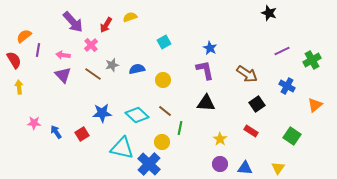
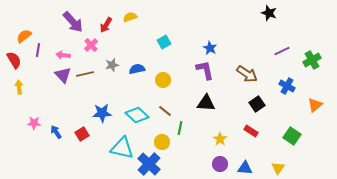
brown line at (93, 74): moved 8 px left; rotated 48 degrees counterclockwise
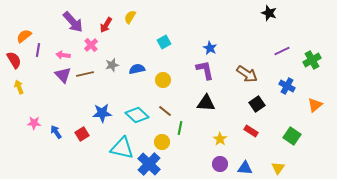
yellow semicircle at (130, 17): rotated 40 degrees counterclockwise
yellow arrow at (19, 87): rotated 16 degrees counterclockwise
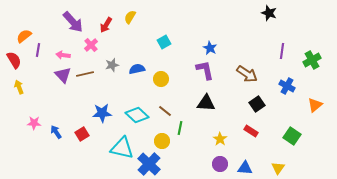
purple line at (282, 51): rotated 56 degrees counterclockwise
yellow circle at (163, 80): moved 2 px left, 1 px up
yellow circle at (162, 142): moved 1 px up
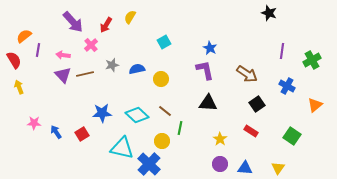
black triangle at (206, 103): moved 2 px right
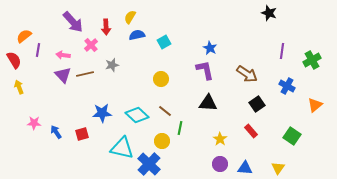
red arrow at (106, 25): moved 2 px down; rotated 35 degrees counterclockwise
blue semicircle at (137, 69): moved 34 px up
red rectangle at (251, 131): rotated 16 degrees clockwise
red square at (82, 134): rotated 16 degrees clockwise
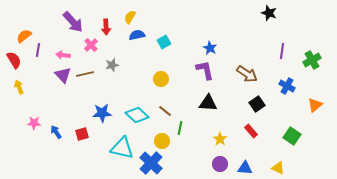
blue cross at (149, 164): moved 2 px right, 1 px up
yellow triangle at (278, 168): rotated 40 degrees counterclockwise
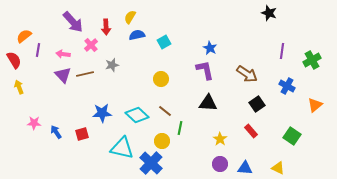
pink arrow at (63, 55): moved 1 px up
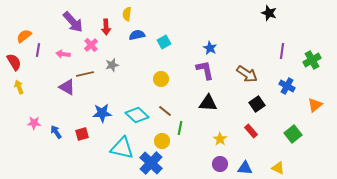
yellow semicircle at (130, 17): moved 3 px left, 3 px up; rotated 24 degrees counterclockwise
red semicircle at (14, 60): moved 2 px down
purple triangle at (63, 75): moved 4 px right, 12 px down; rotated 18 degrees counterclockwise
green square at (292, 136): moved 1 px right, 2 px up; rotated 18 degrees clockwise
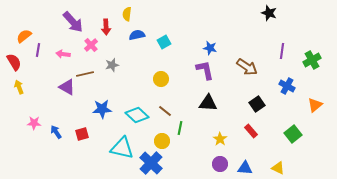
blue star at (210, 48): rotated 16 degrees counterclockwise
brown arrow at (247, 74): moved 7 px up
blue star at (102, 113): moved 4 px up
